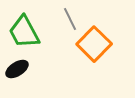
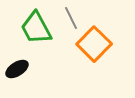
gray line: moved 1 px right, 1 px up
green trapezoid: moved 12 px right, 4 px up
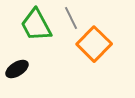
green trapezoid: moved 3 px up
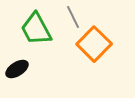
gray line: moved 2 px right, 1 px up
green trapezoid: moved 4 px down
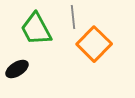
gray line: rotated 20 degrees clockwise
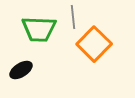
green trapezoid: moved 3 px right; rotated 60 degrees counterclockwise
black ellipse: moved 4 px right, 1 px down
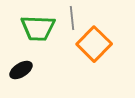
gray line: moved 1 px left, 1 px down
green trapezoid: moved 1 px left, 1 px up
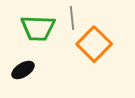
black ellipse: moved 2 px right
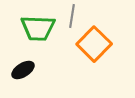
gray line: moved 2 px up; rotated 15 degrees clockwise
